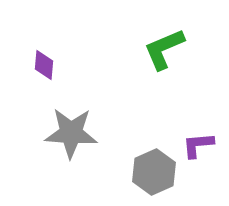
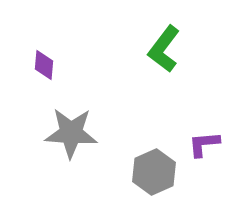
green L-shape: rotated 30 degrees counterclockwise
purple L-shape: moved 6 px right, 1 px up
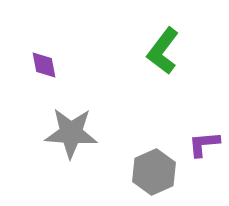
green L-shape: moved 1 px left, 2 px down
purple diamond: rotated 16 degrees counterclockwise
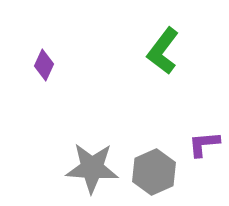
purple diamond: rotated 36 degrees clockwise
gray star: moved 21 px right, 35 px down
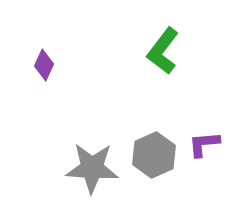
gray hexagon: moved 17 px up
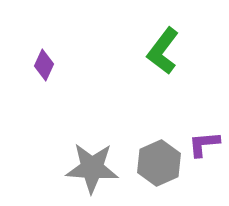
gray hexagon: moved 5 px right, 8 px down
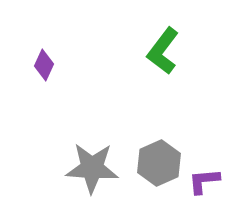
purple L-shape: moved 37 px down
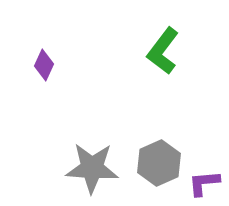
purple L-shape: moved 2 px down
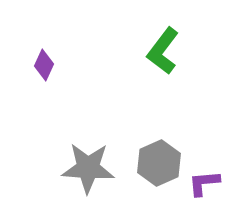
gray star: moved 4 px left
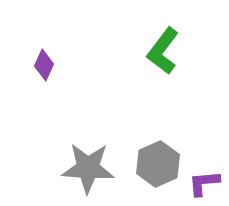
gray hexagon: moved 1 px left, 1 px down
